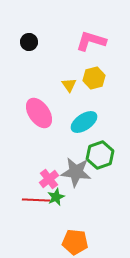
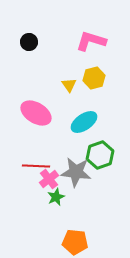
pink ellipse: moved 3 px left; rotated 24 degrees counterclockwise
red line: moved 34 px up
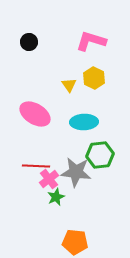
yellow hexagon: rotated 20 degrees counterclockwise
pink ellipse: moved 1 px left, 1 px down
cyan ellipse: rotated 32 degrees clockwise
green hexagon: rotated 12 degrees clockwise
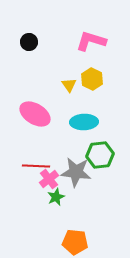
yellow hexagon: moved 2 px left, 1 px down
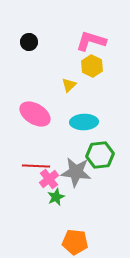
yellow hexagon: moved 13 px up
yellow triangle: rotated 21 degrees clockwise
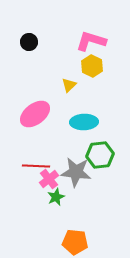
pink ellipse: rotated 68 degrees counterclockwise
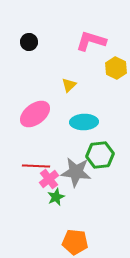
yellow hexagon: moved 24 px right, 2 px down
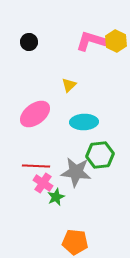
yellow hexagon: moved 27 px up
pink cross: moved 6 px left, 4 px down; rotated 18 degrees counterclockwise
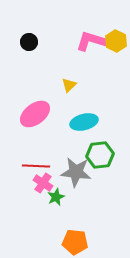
cyan ellipse: rotated 12 degrees counterclockwise
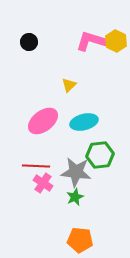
pink ellipse: moved 8 px right, 7 px down
green star: moved 19 px right
orange pentagon: moved 5 px right, 2 px up
